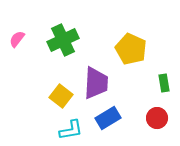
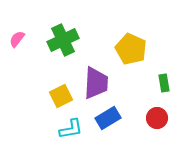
yellow square: rotated 25 degrees clockwise
cyan L-shape: moved 1 px up
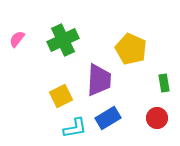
purple trapezoid: moved 3 px right, 3 px up
cyan L-shape: moved 4 px right, 1 px up
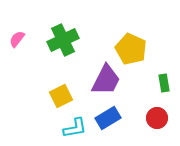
purple trapezoid: moved 7 px right; rotated 24 degrees clockwise
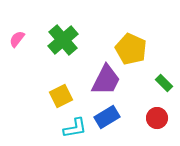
green cross: rotated 16 degrees counterclockwise
green rectangle: rotated 36 degrees counterclockwise
blue rectangle: moved 1 px left, 1 px up
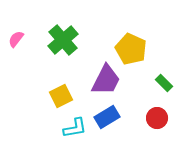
pink semicircle: moved 1 px left
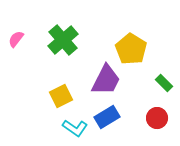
yellow pentagon: rotated 8 degrees clockwise
cyan L-shape: rotated 45 degrees clockwise
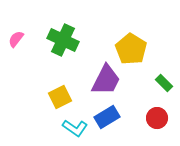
green cross: rotated 24 degrees counterclockwise
yellow square: moved 1 px left, 1 px down
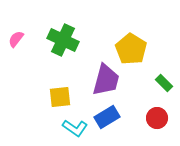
purple trapezoid: rotated 12 degrees counterclockwise
yellow square: rotated 20 degrees clockwise
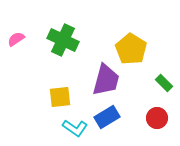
pink semicircle: rotated 18 degrees clockwise
